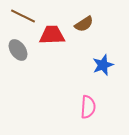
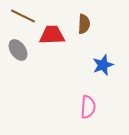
brown semicircle: rotated 54 degrees counterclockwise
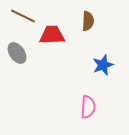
brown semicircle: moved 4 px right, 3 px up
gray ellipse: moved 1 px left, 3 px down
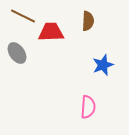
red trapezoid: moved 1 px left, 3 px up
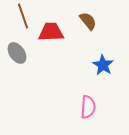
brown line: rotated 45 degrees clockwise
brown semicircle: rotated 42 degrees counterclockwise
blue star: rotated 20 degrees counterclockwise
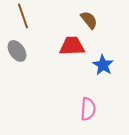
brown semicircle: moved 1 px right, 1 px up
red trapezoid: moved 21 px right, 14 px down
gray ellipse: moved 2 px up
pink semicircle: moved 2 px down
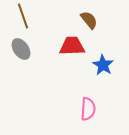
gray ellipse: moved 4 px right, 2 px up
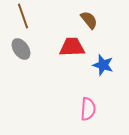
red trapezoid: moved 1 px down
blue star: rotated 15 degrees counterclockwise
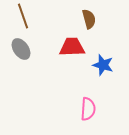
brown semicircle: moved 1 px up; rotated 24 degrees clockwise
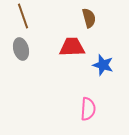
brown semicircle: moved 1 px up
gray ellipse: rotated 20 degrees clockwise
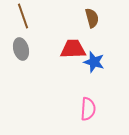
brown semicircle: moved 3 px right
red trapezoid: moved 1 px right, 2 px down
blue star: moved 9 px left, 3 px up
